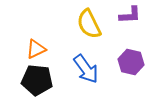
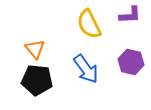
orange triangle: moved 1 px left; rotated 45 degrees counterclockwise
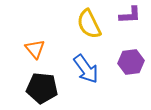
purple hexagon: rotated 20 degrees counterclockwise
black pentagon: moved 5 px right, 8 px down
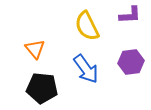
yellow semicircle: moved 2 px left, 2 px down
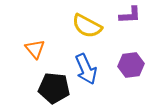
yellow semicircle: rotated 36 degrees counterclockwise
purple hexagon: moved 3 px down
blue arrow: rotated 12 degrees clockwise
black pentagon: moved 12 px right
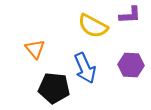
yellow semicircle: moved 6 px right
purple hexagon: rotated 10 degrees clockwise
blue arrow: moved 1 px left, 1 px up
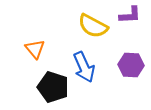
blue arrow: moved 1 px left, 1 px up
black pentagon: moved 1 px left, 1 px up; rotated 12 degrees clockwise
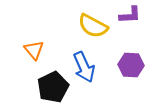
orange triangle: moved 1 px left, 1 px down
black pentagon: rotated 28 degrees clockwise
